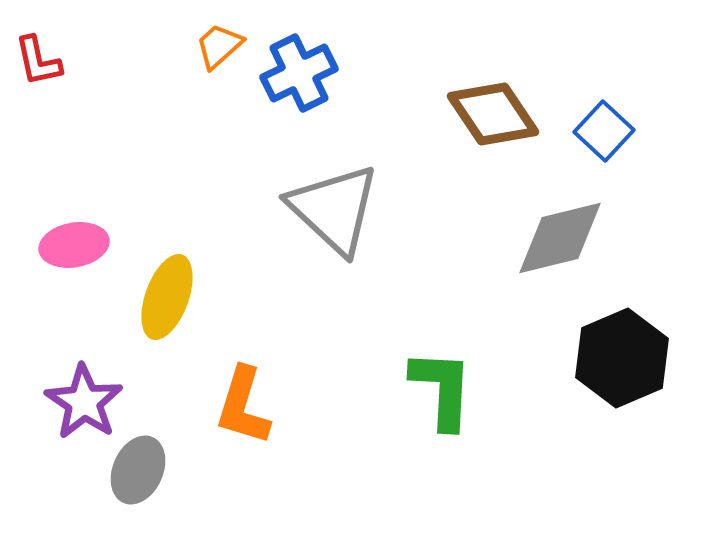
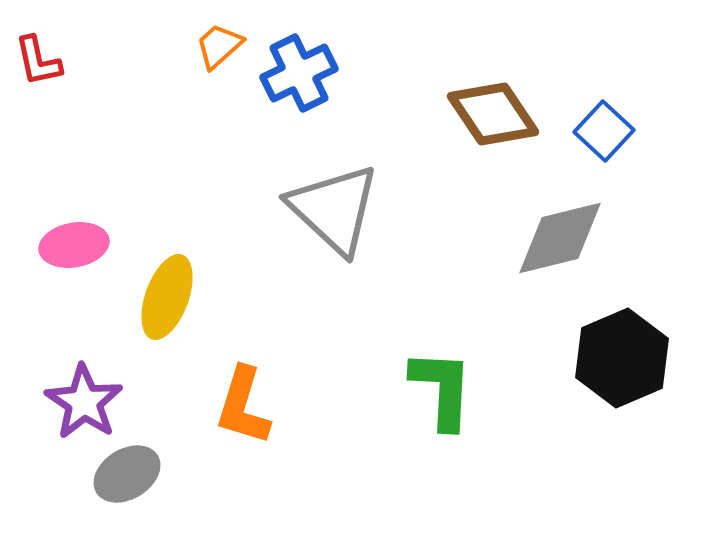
gray ellipse: moved 11 px left, 4 px down; rotated 34 degrees clockwise
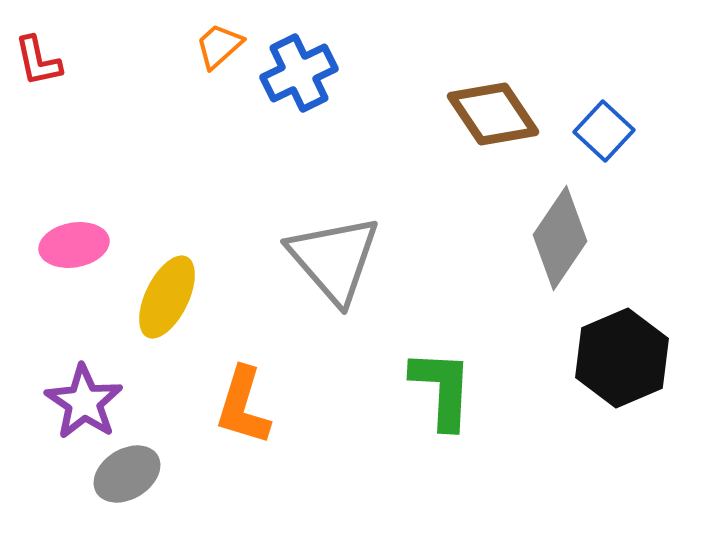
gray triangle: moved 50 px down; rotated 6 degrees clockwise
gray diamond: rotated 42 degrees counterclockwise
yellow ellipse: rotated 6 degrees clockwise
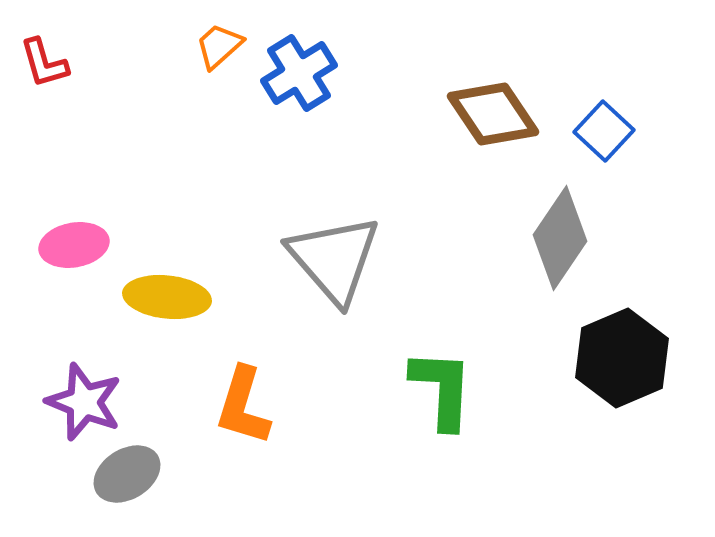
red L-shape: moved 6 px right, 2 px down; rotated 4 degrees counterclockwise
blue cross: rotated 6 degrees counterclockwise
yellow ellipse: rotated 70 degrees clockwise
purple star: rotated 12 degrees counterclockwise
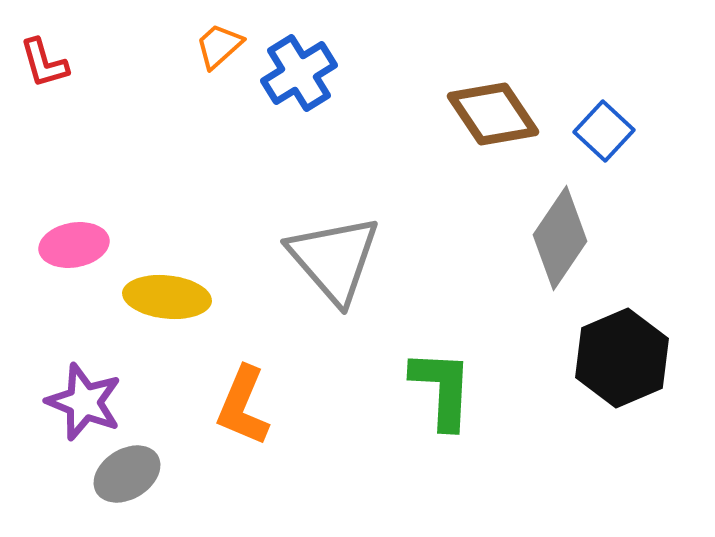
orange L-shape: rotated 6 degrees clockwise
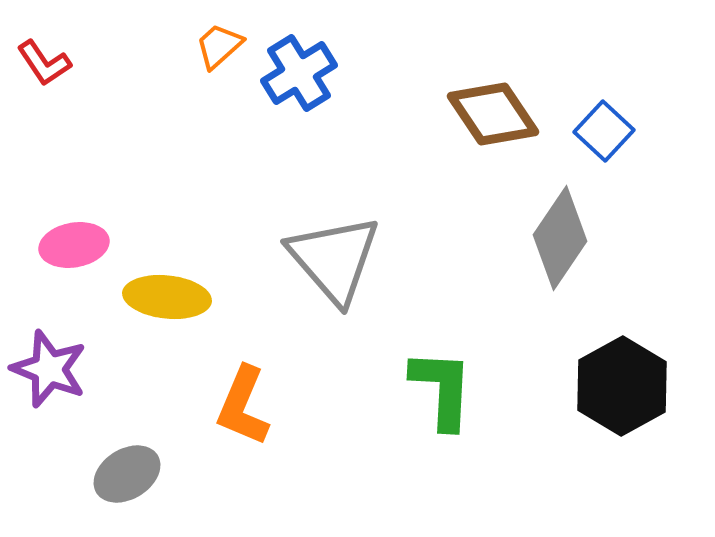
red L-shape: rotated 18 degrees counterclockwise
black hexagon: moved 28 px down; rotated 6 degrees counterclockwise
purple star: moved 35 px left, 33 px up
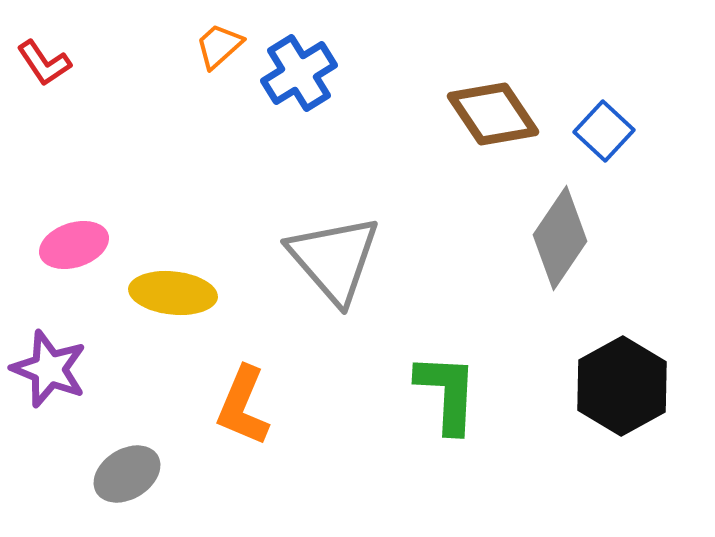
pink ellipse: rotated 8 degrees counterclockwise
yellow ellipse: moved 6 px right, 4 px up
green L-shape: moved 5 px right, 4 px down
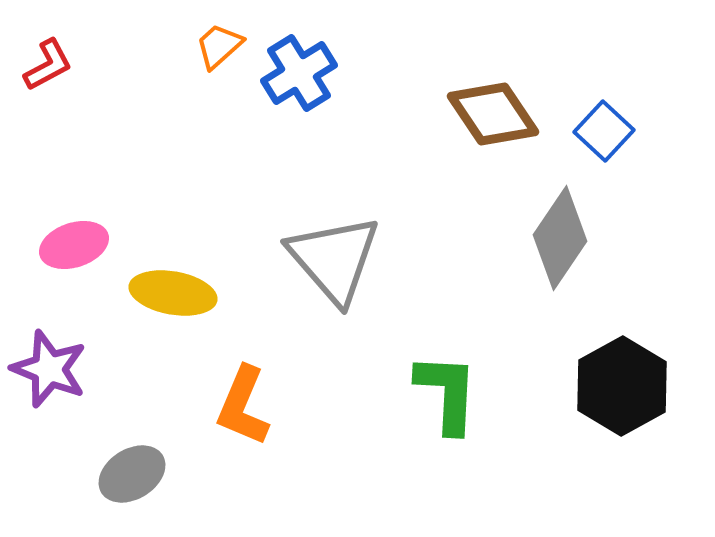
red L-shape: moved 4 px right, 2 px down; rotated 84 degrees counterclockwise
yellow ellipse: rotated 4 degrees clockwise
gray ellipse: moved 5 px right
